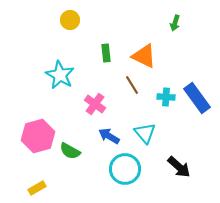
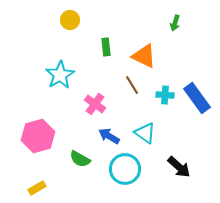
green rectangle: moved 6 px up
cyan star: rotated 12 degrees clockwise
cyan cross: moved 1 px left, 2 px up
cyan triangle: rotated 15 degrees counterclockwise
green semicircle: moved 10 px right, 8 px down
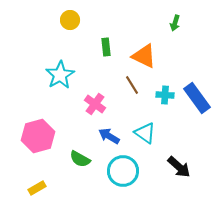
cyan circle: moved 2 px left, 2 px down
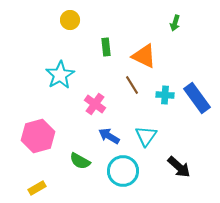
cyan triangle: moved 1 px right, 3 px down; rotated 30 degrees clockwise
green semicircle: moved 2 px down
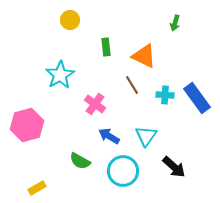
pink hexagon: moved 11 px left, 11 px up
black arrow: moved 5 px left
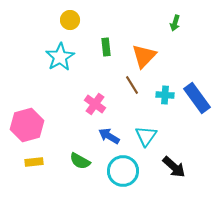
orange triangle: rotated 48 degrees clockwise
cyan star: moved 18 px up
yellow rectangle: moved 3 px left, 26 px up; rotated 24 degrees clockwise
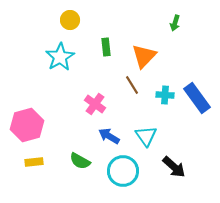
cyan triangle: rotated 10 degrees counterclockwise
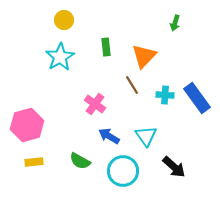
yellow circle: moved 6 px left
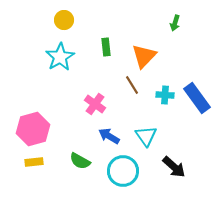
pink hexagon: moved 6 px right, 4 px down
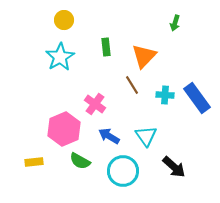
pink hexagon: moved 31 px right; rotated 8 degrees counterclockwise
